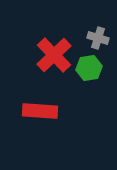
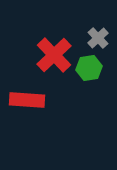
gray cross: rotated 30 degrees clockwise
red rectangle: moved 13 px left, 11 px up
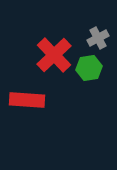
gray cross: rotated 15 degrees clockwise
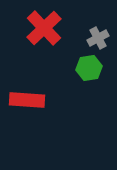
red cross: moved 10 px left, 27 px up
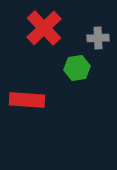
gray cross: rotated 25 degrees clockwise
green hexagon: moved 12 px left
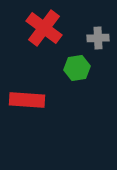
red cross: rotated 9 degrees counterclockwise
